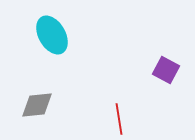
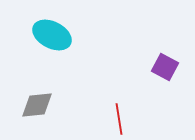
cyan ellipse: rotated 33 degrees counterclockwise
purple square: moved 1 px left, 3 px up
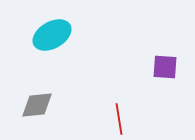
cyan ellipse: rotated 57 degrees counterclockwise
purple square: rotated 24 degrees counterclockwise
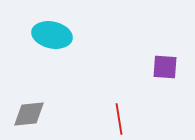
cyan ellipse: rotated 42 degrees clockwise
gray diamond: moved 8 px left, 9 px down
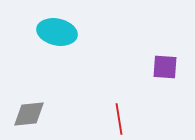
cyan ellipse: moved 5 px right, 3 px up
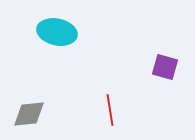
purple square: rotated 12 degrees clockwise
red line: moved 9 px left, 9 px up
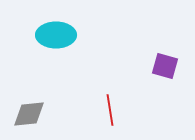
cyan ellipse: moved 1 px left, 3 px down; rotated 12 degrees counterclockwise
purple square: moved 1 px up
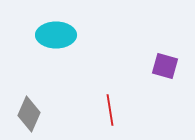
gray diamond: rotated 60 degrees counterclockwise
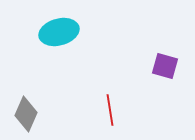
cyan ellipse: moved 3 px right, 3 px up; rotated 15 degrees counterclockwise
gray diamond: moved 3 px left
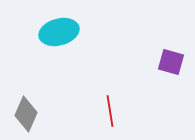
purple square: moved 6 px right, 4 px up
red line: moved 1 px down
